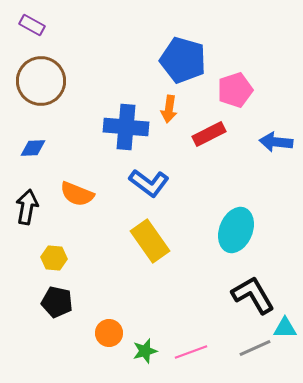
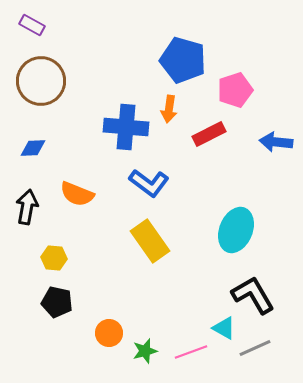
cyan triangle: moved 61 px left; rotated 30 degrees clockwise
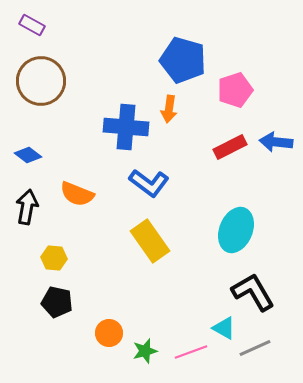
red rectangle: moved 21 px right, 13 px down
blue diamond: moved 5 px left, 7 px down; rotated 40 degrees clockwise
black L-shape: moved 3 px up
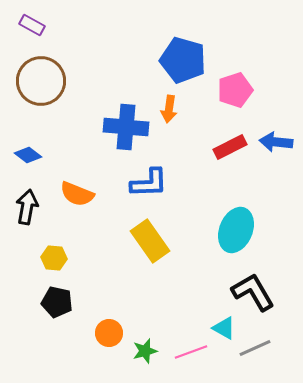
blue L-shape: rotated 39 degrees counterclockwise
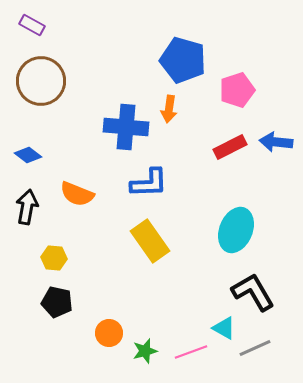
pink pentagon: moved 2 px right
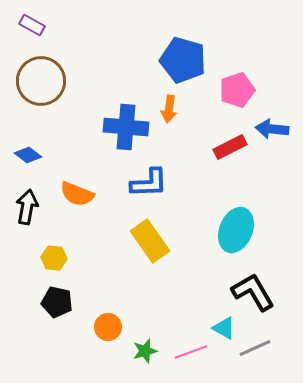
blue arrow: moved 4 px left, 13 px up
orange circle: moved 1 px left, 6 px up
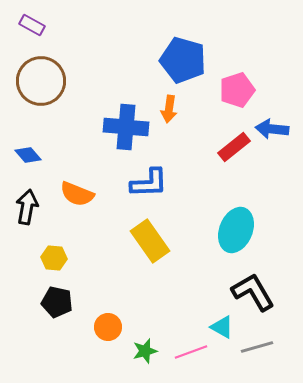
red rectangle: moved 4 px right; rotated 12 degrees counterclockwise
blue diamond: rotated 12 degrees clockwise
cyan triangle: moved 2 px left, 1 px up
gray line: moved 2 px right, 1 px up; rotated 8 degrees clockwise
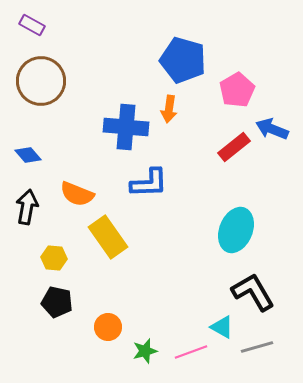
pink pentagon: rotated 12 degrees counterclockwise
blue arrow: rotated 16 degrees clockwise
yellow rectangle: moved 42 px left, 4 px up
